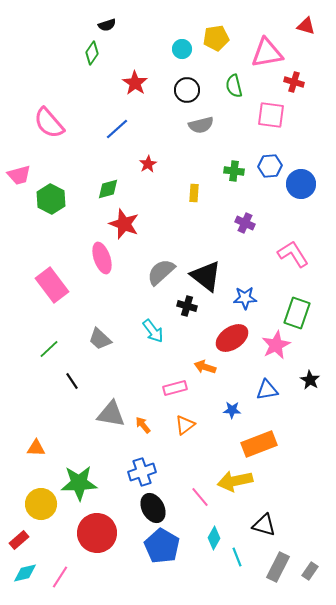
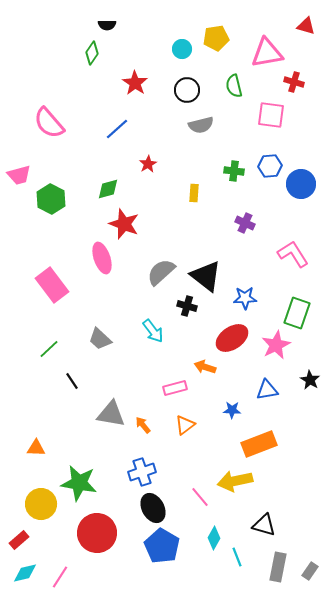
black semicircle at (107, 25): rotated 18 degrees clockwise
green star at (79, 483): rotated 12 degrees clockwise
gray rectangle at (278, 567): rotated 16 degrees counterclockwise
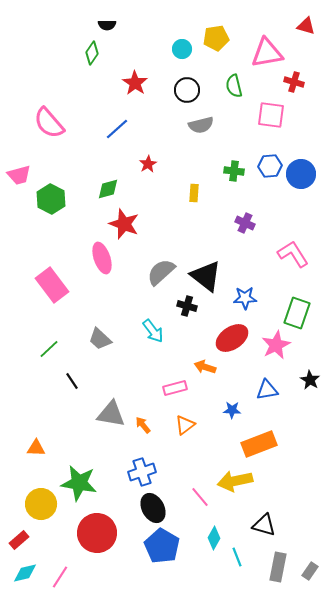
blue circle at (301, 184): moved 10 px up
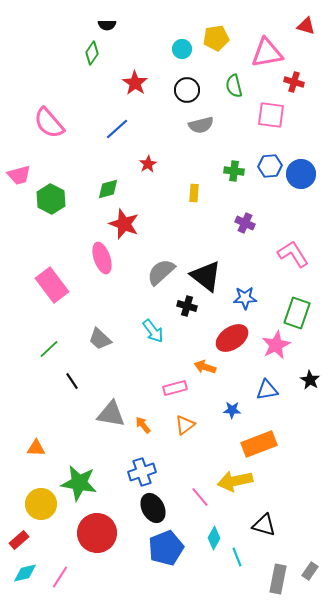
blue pentagon at (162, 546): moved 4 px right, 2 px down; rotated 20 degrees clockwise
gray rectangle at (278, 567): moved 12 px down
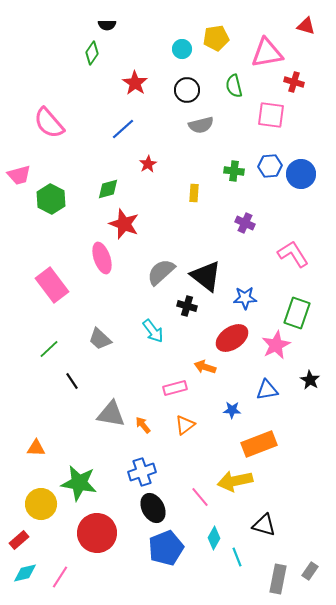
blue line at (117, 129): moved 6 px right
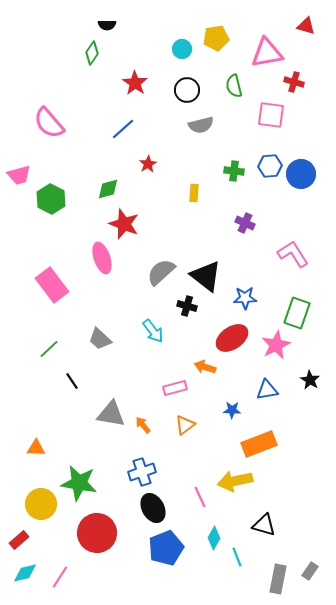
pink line at (200, 497): rotated 15 degrees clockwise
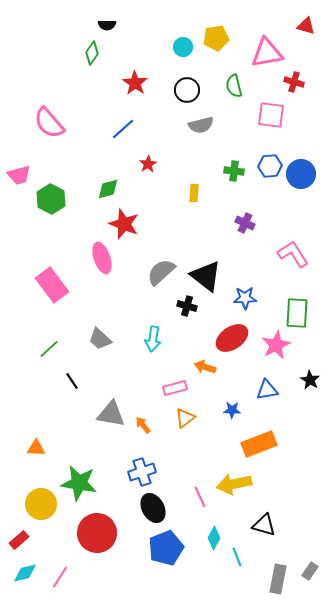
cyan circle at (182, 49): moved 1 px right, 2 px up
green rectangle at (297, 313): rotated 16 degrees counterclockwise
cyan arrow at (153, 331): moved 8 px down; rotated 45 degrees clockwise
orange triangle at (185, 425): moved 7 px up
yellow arrow at (235, 481): moved 1 px left, 3 px down
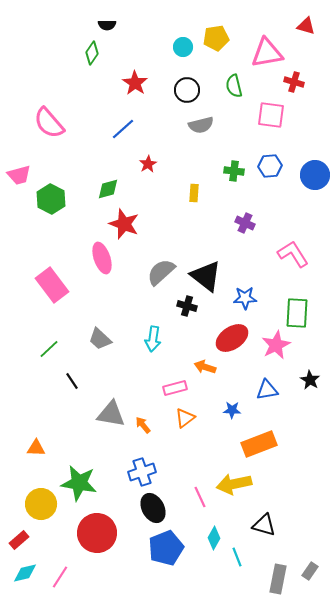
blue circle at (301, 174): moved 14 px right, 1 px down
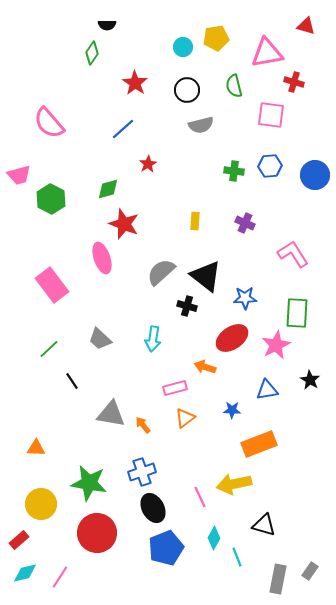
yellow rectangle at (194, 193): moved 1 px right, 28 px down
green star at (79, 483): moved 10 px right
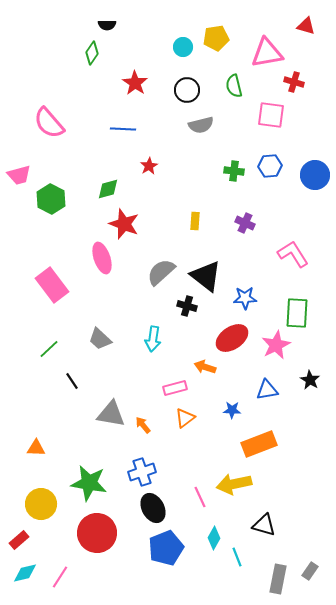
blue line at (123, 129): rotated 45 degrees clockwise
red star at (148, 164): moved 1 px right, 2 px down
